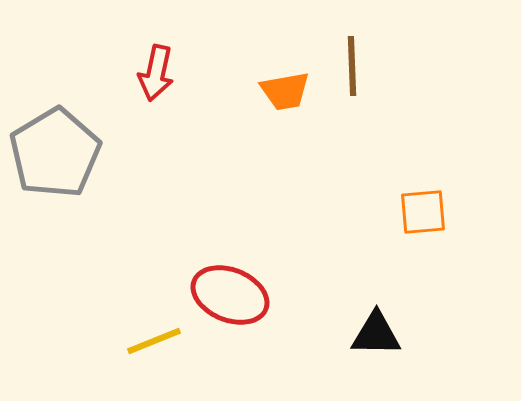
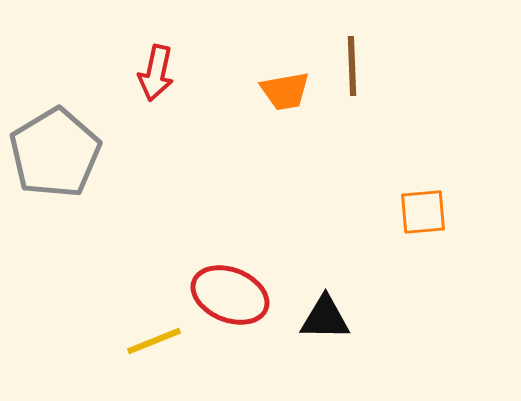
black triangle: moved 51 px left, 16 px up
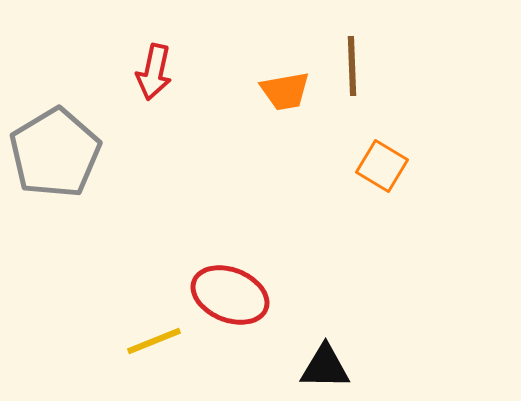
red arrow: moved 2 px left, 1 px up
orange square: moved 41 px left, 46 px up; rotated 36 degrees clockwise
black triangle: moved 49 px down
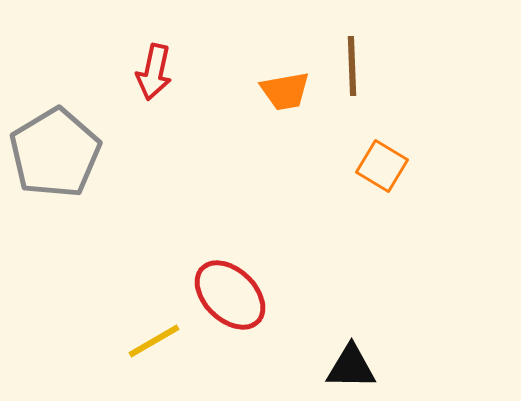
red ellipse: rotated 22 degrees clockwise
yellow line: rotated 8 degrees counterclockwise
black triangle: moved 26 px right
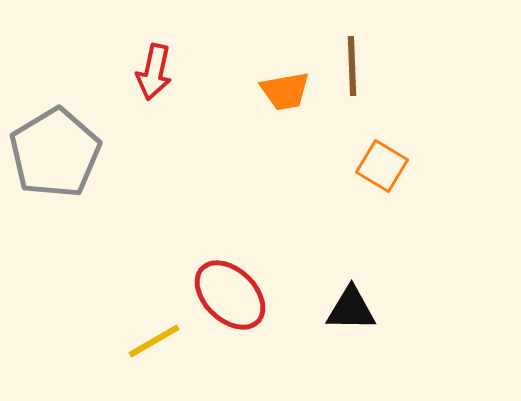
black triangle: moved 58 px up
